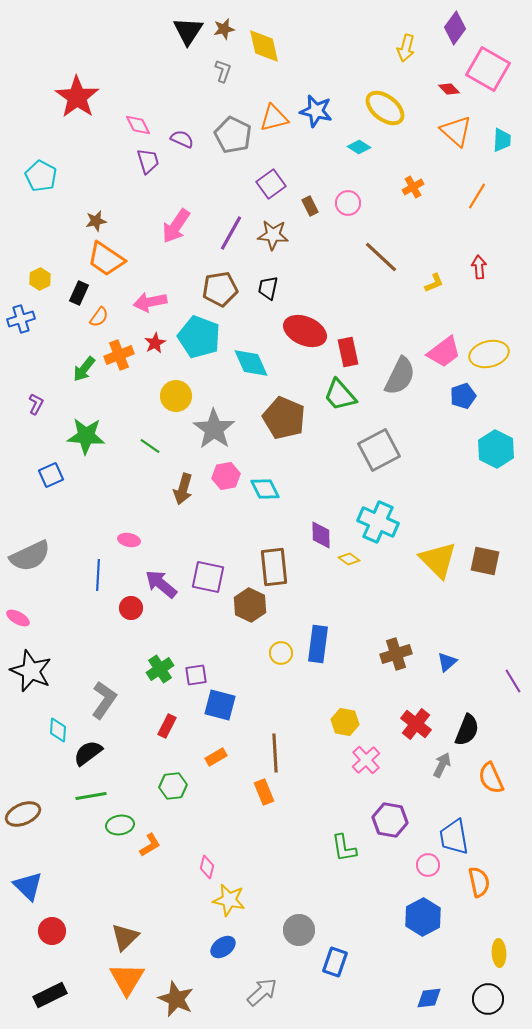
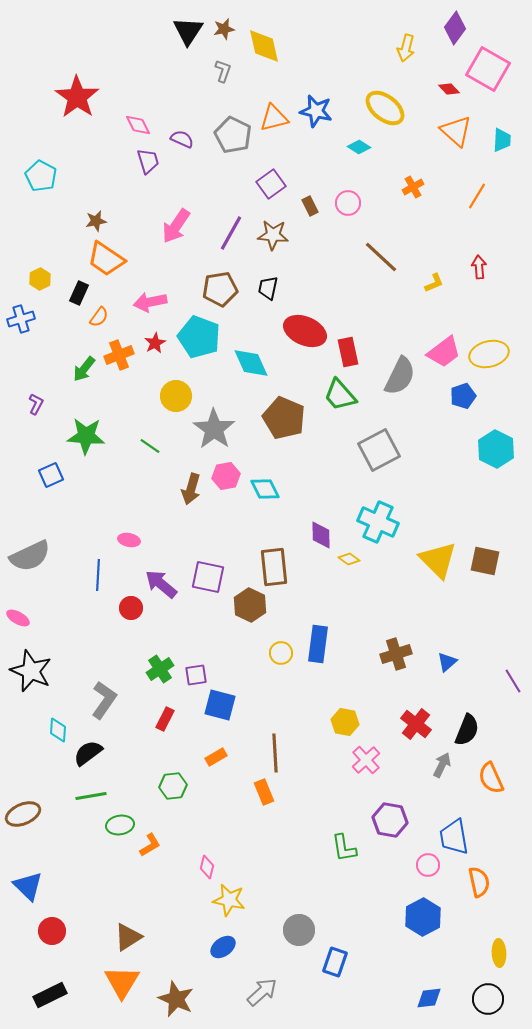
brown arrow at (183, 489): moved 8 px right
red rectangle at (167, 726): moved 2 px left, 7 px up
brown triangle at (125, 937): moved 3 px right; rotated 12 degrees clockwise
orange triangle at (127, 979): moved 5 px left, 3 px down
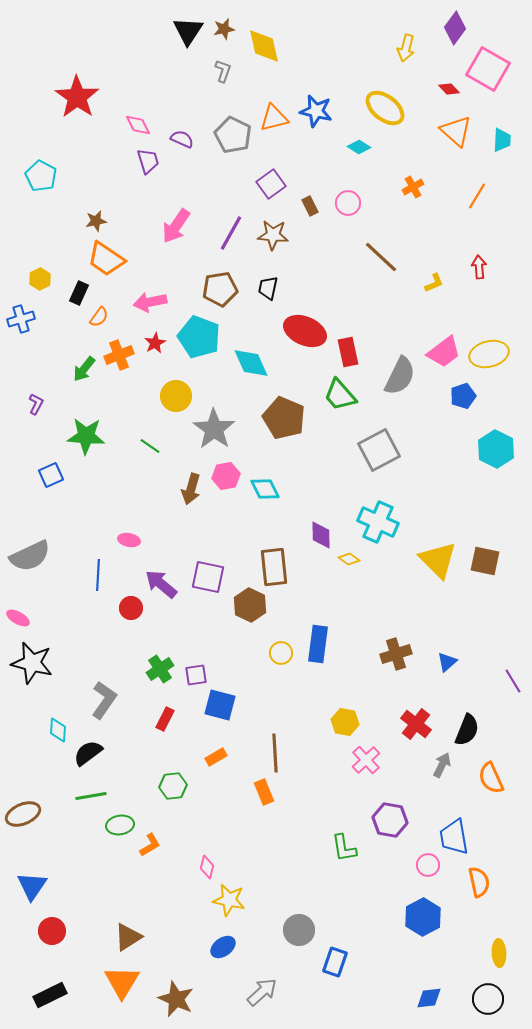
black star at (31, 671): moved 1 px right, 8 px up; rotated 9 degrees counterclockwise
blue triangle at (28, 886): moved 4 px right; rotated 20 degrees clockwise
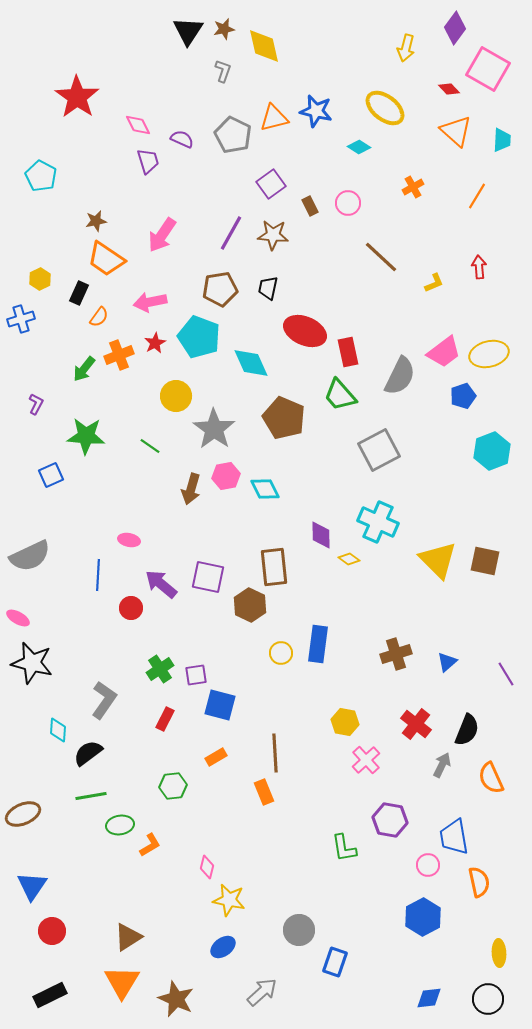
pink arrow at (176, 226): moved 14 px left, 9 px down
cyan hexagon at (496, 449): moved 4 px left, 2 px down; rotated 12 degrees clockwise
purple line at (513, 681): moved 7 px left, 7 px up
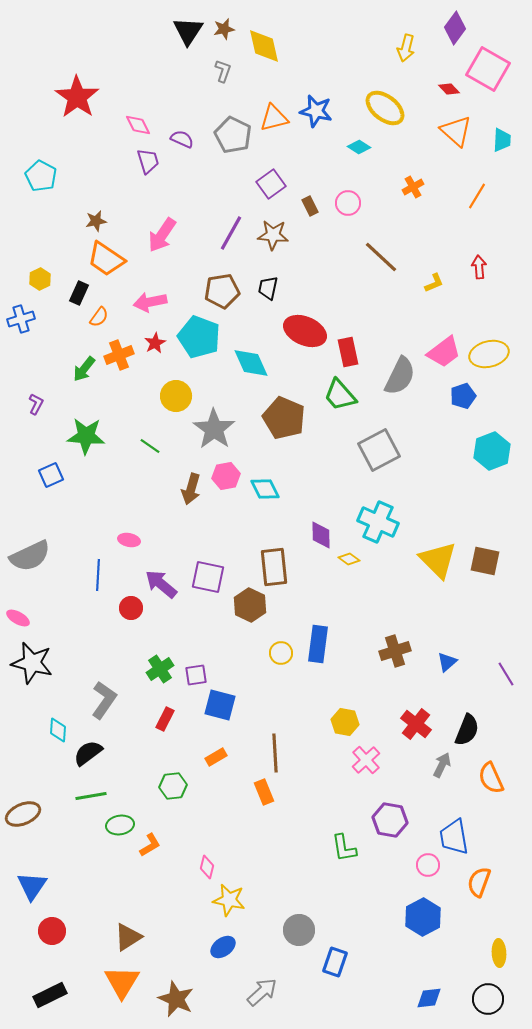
brown pentagon at (220, 289): moved 2 px right, 2 px down
brown cross at (396, 654): moved 1 px left, 3 px up
orange semicircle at (479, 882): rotated 148 degrees counterclockwise
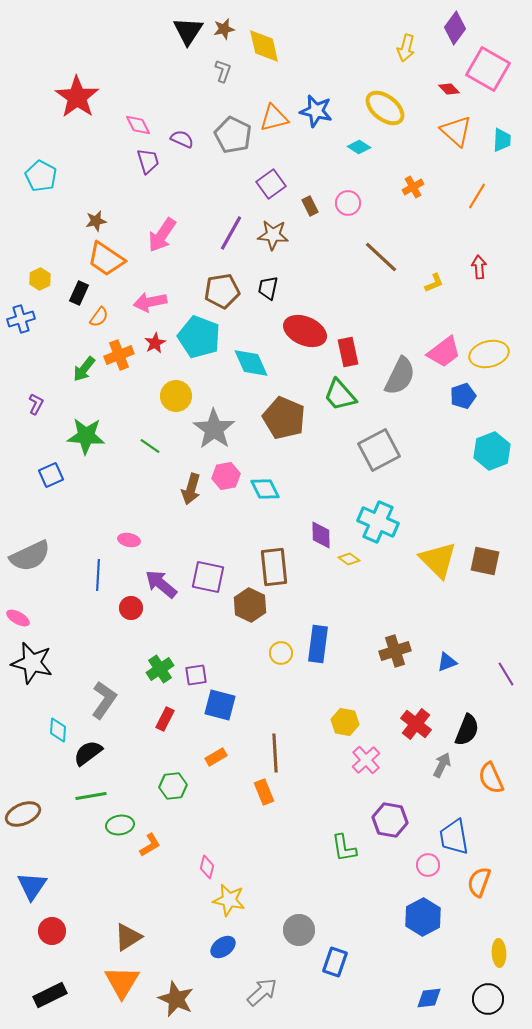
blue triangle at (447, 662): rotated 20 degrees clockwise
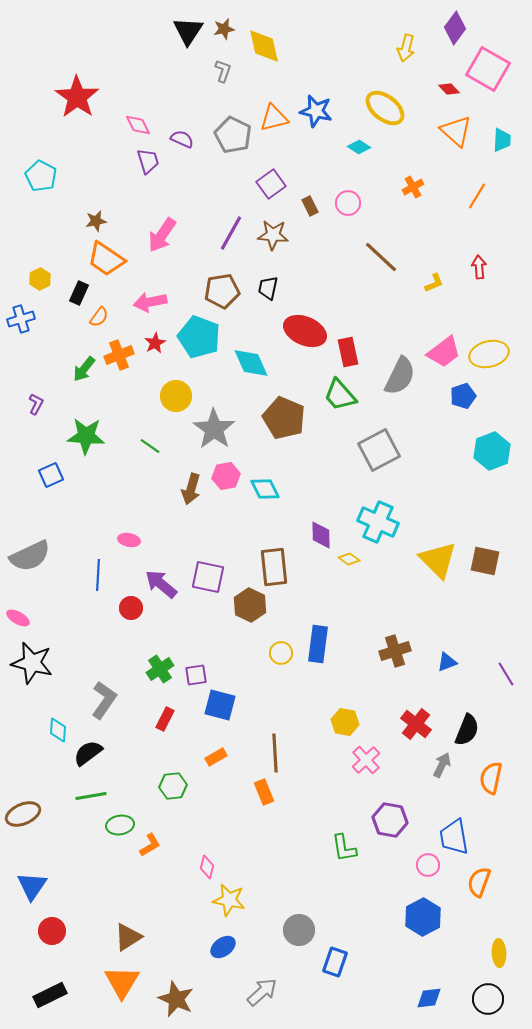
orange semicircle at (491, 778): rotated 36 degrees clockwise
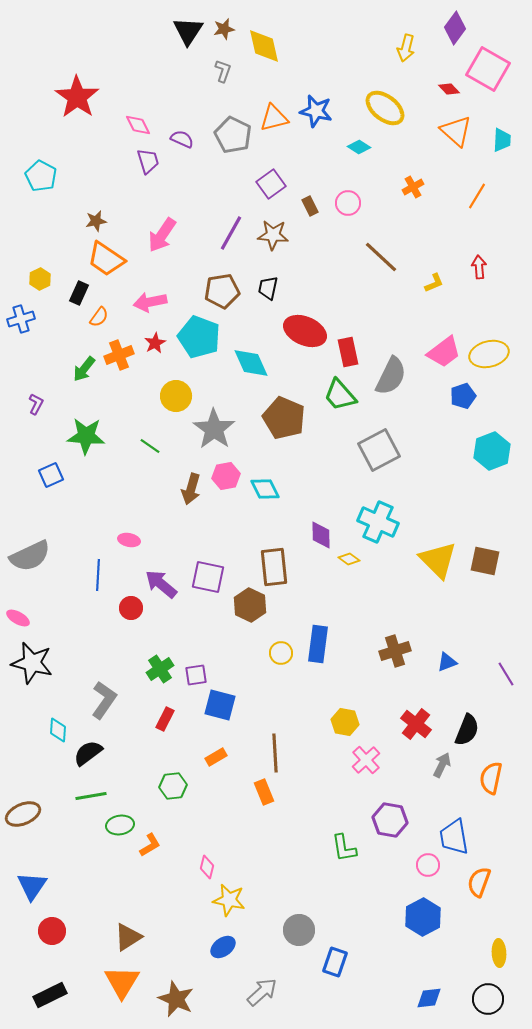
gray semicircle at (400, 376): moved 9 px left
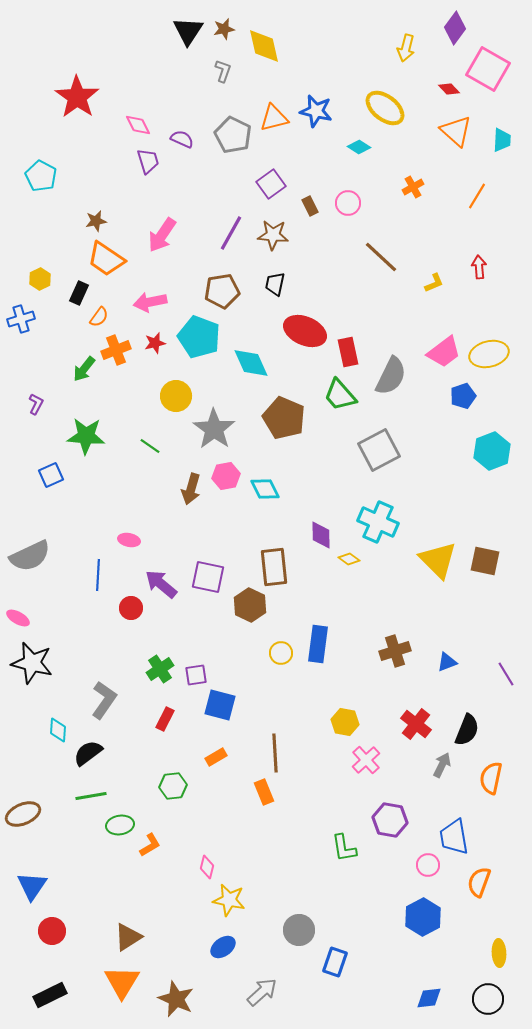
black trapezoid at (268, 288): moved 7 px right, 4 px up
red star at (155, 343): rotated 15 degrees clockwise
orange cross at (119, 355): moved 3 px left, 5 px up
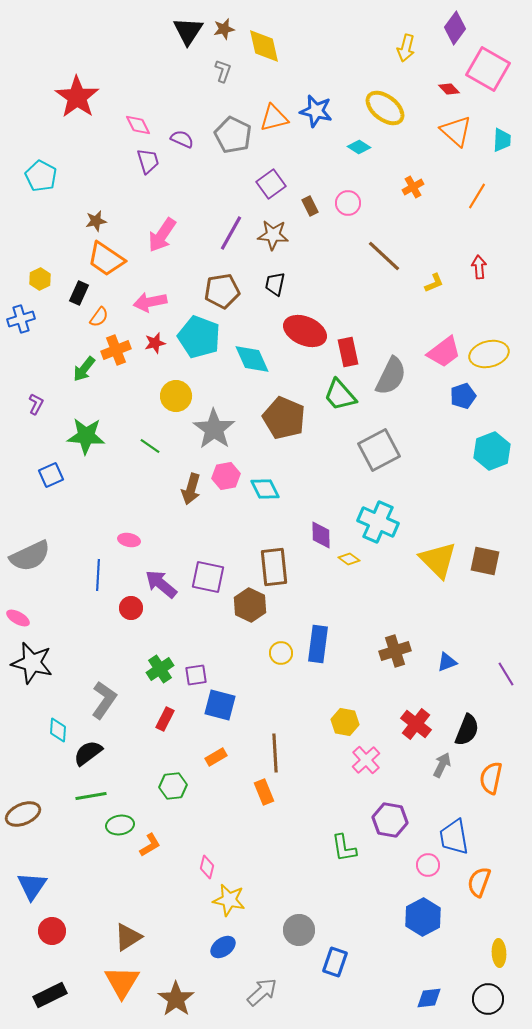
brown line at (381, 257): moved 3 px right, 1 px up
cyan diamond at (251, 363): moved 1 px right, 4 px up
brown star at (176, 999): rotated 12 degrees clockwise
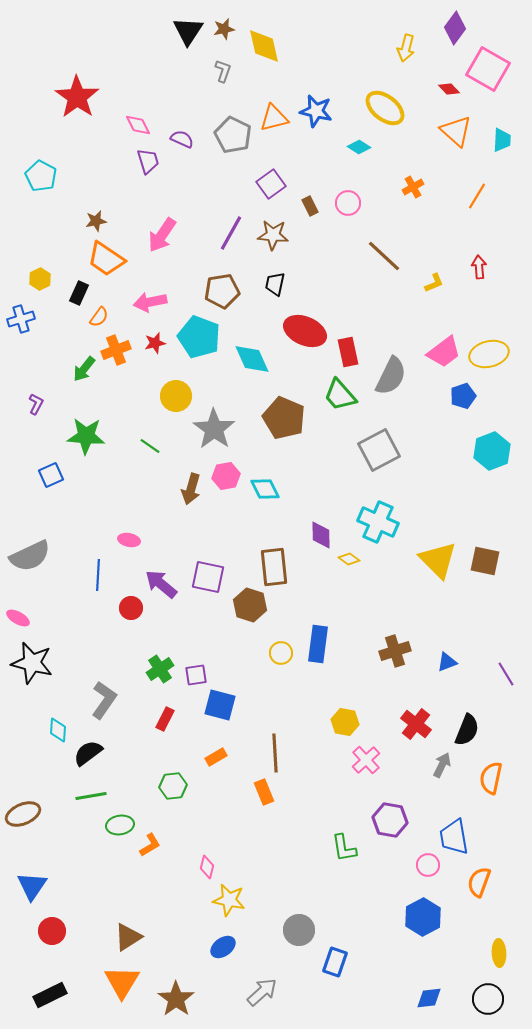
brown hexagon at (250, 605): rotated 8 degrees counterclockwise
